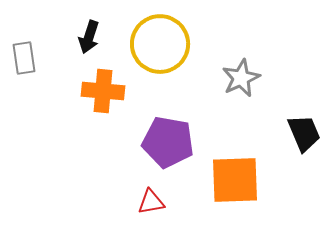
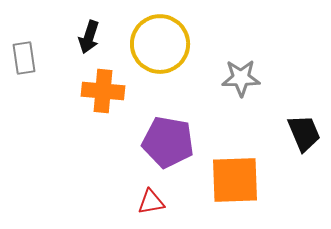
gray star: rotated 24 degrees clockwise
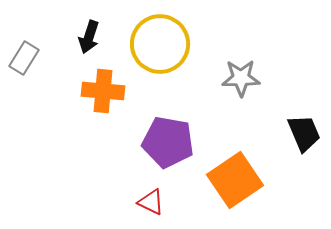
gray rectangle: rotated 40 degrees clockwise
orange square: rotated 32 degrees counterclockwise
red triangle: rotated 36 degrees clockwise
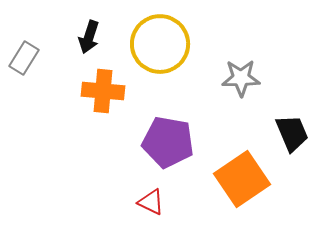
black trapezoid: moved 12 px left
orange square: moved 7 px right, 1 px up
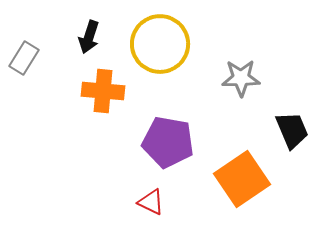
black trapezoid: moved 3 px up
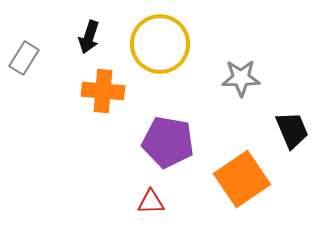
red triangle: rotated 28 degrees counterclockwise
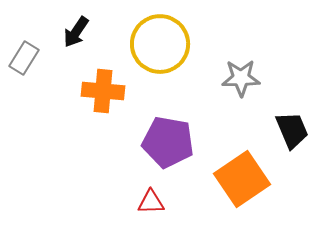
black arrow: moved 13 px left, 5 px up; rotated 16 degrees clockwise
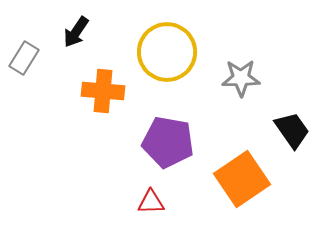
yellow circle: moved 7 px right, 8 px down
black trapezoid: rotated 12 degrees counterclockwise
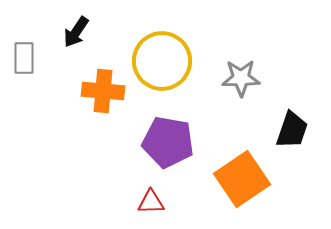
yellow circle: moved 5 px left, 9 px down
gray rectangle: rotated 32 degrees counterclockwise
black trapezoid: rotated 54 degrees clockwise
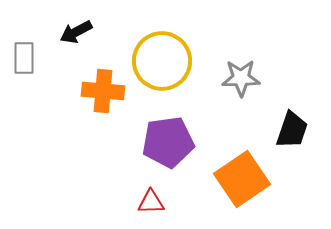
black arrow: rotated 28 degrees clockwise
purple pentagon: rotated 18 degrees counterclockwise
